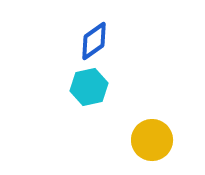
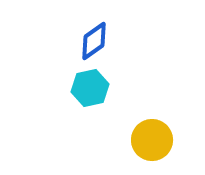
cyan hexagon: moved 1 px right, 1 px down
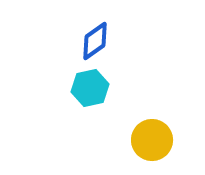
blue diamond: moved 1 px right
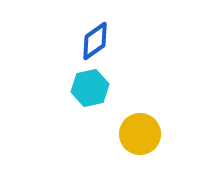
yellow circle: moved 12 px left, 6 px up
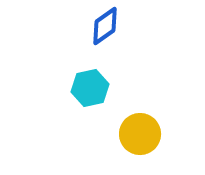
blue diamond: moved 10 px right, 15 px up
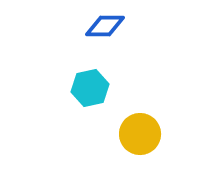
blue diamond: rotated 36 degrees clockwise
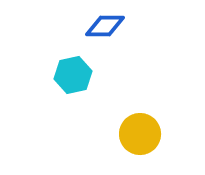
cyan hexagon: moved 17 px left, 13 px up
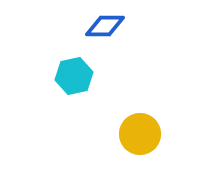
cyan hexagon: moved 1 px right, 1 px down
